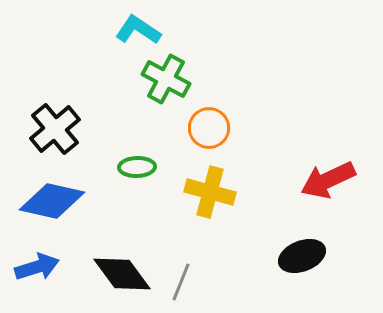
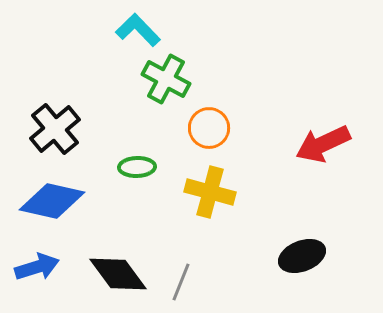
cyan L-shape: rotated 12 degrees clockwise
red arrow: moved 5 px left, 36 px up
black diamond: moved 4 px left
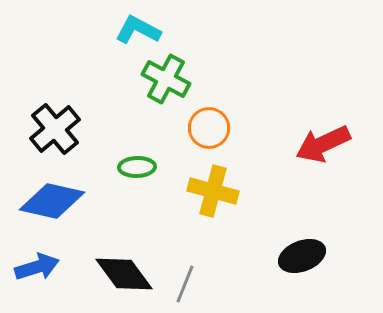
cyan L-shape: rotated 18 degrees counterclockwise
yellow cross: moved 3 px right, 1 px up
black diamond: moved 6 px right
gray line: moved 4 px right, 2 px down
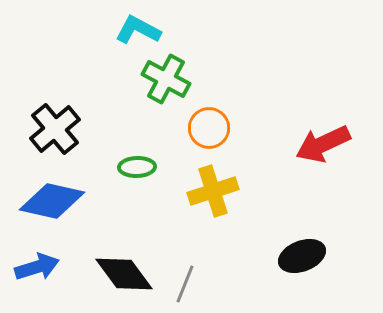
yellow cross: rotated 33 degrees counterclockwise
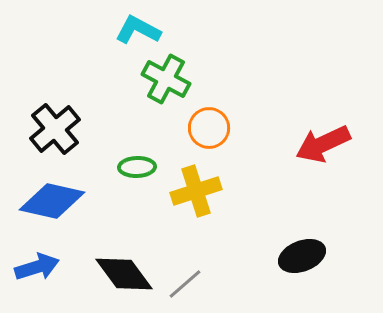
yellow cross: moved 17 px left
gray line: rotated 27 degrees clockwise
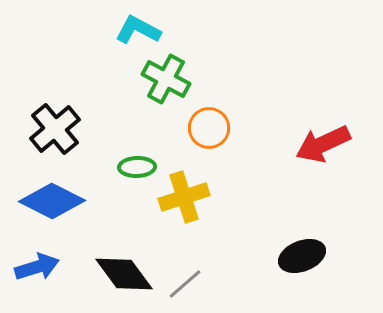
yellow cross: moved 12 px left, 6 px down
blue diamond: rotated 14 degrees clockwise
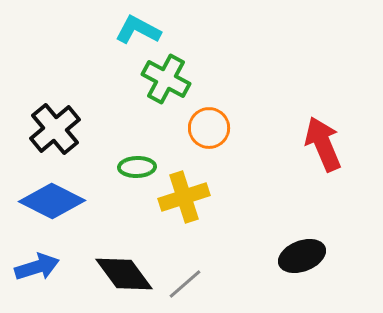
red arrow: rotated 92 degrees clockwise
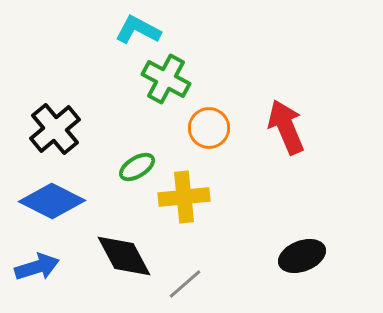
red arrow: moved 37 px left, 17 px up
green ellipse: rotated 30 degrees counterclockwise
yellow cross: rotated 12 degrees clockwise
black diamond: moved 18 px up; rotated 8 degrees clockwise
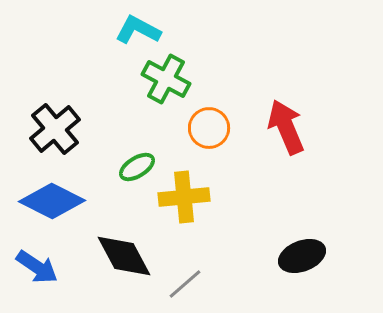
blue arrow: rotated 51 degrees clockwise
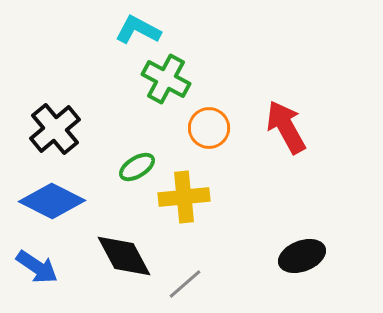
red arrow: rotated 6 degrees counterclockwise
